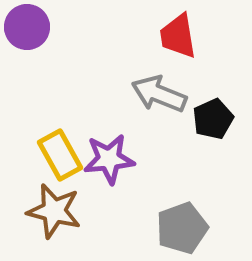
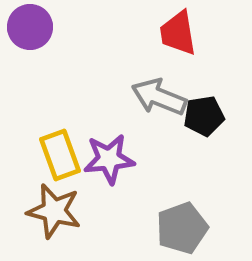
purple circle: moved 3 px right
red trapezoid: moved 3 px up
gray arrow: moved 3 px down
black pentagon: moved 9 px left, 3 px up; rotated 15 degrees clockwise
yellow rectangle: rotated 9 degrees clockwise
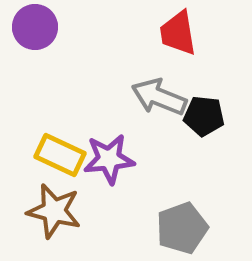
purple circle: moved 5 px right
black pentagon: rotated 15 degrees clockwise
yellow rectangle: rotated 45 degrees counterclockwise
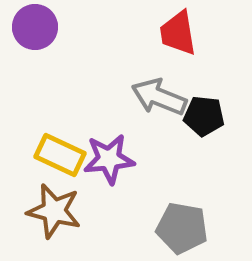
gray pentagon: rotated 30 degrees clockwise
